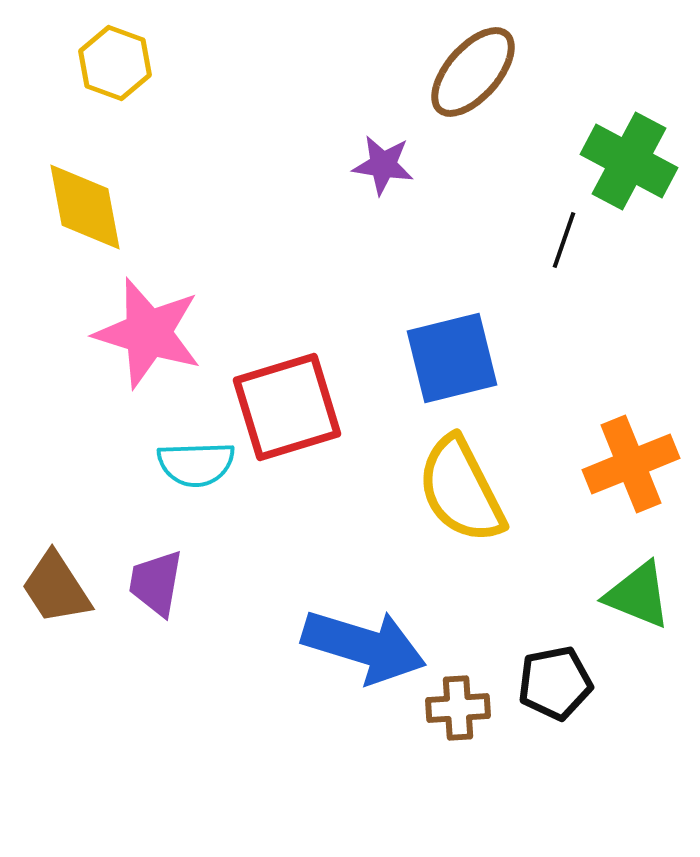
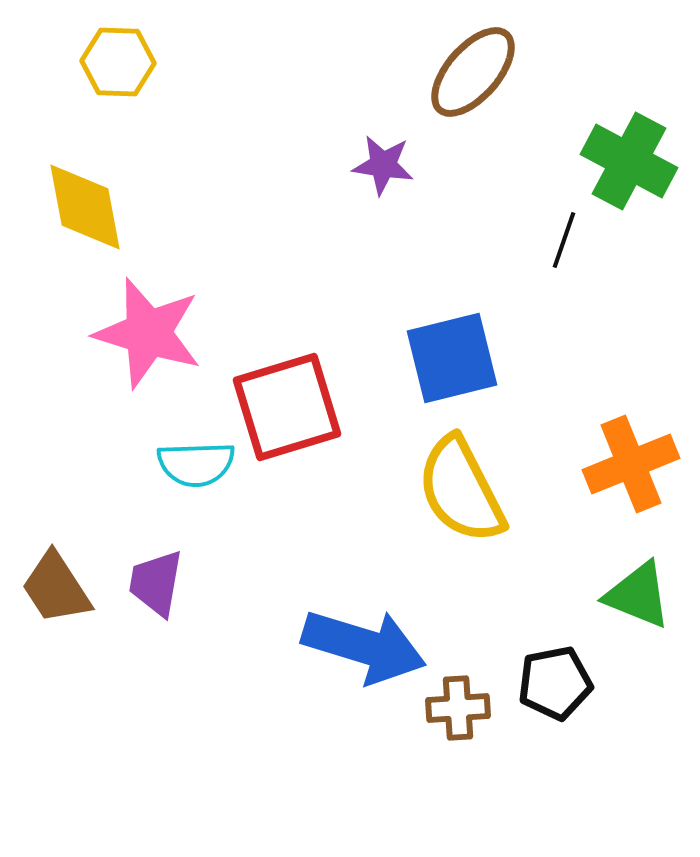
yellow hexagon: moved 3 px right, 1 px up; rotated 18 degrees counterclockwise
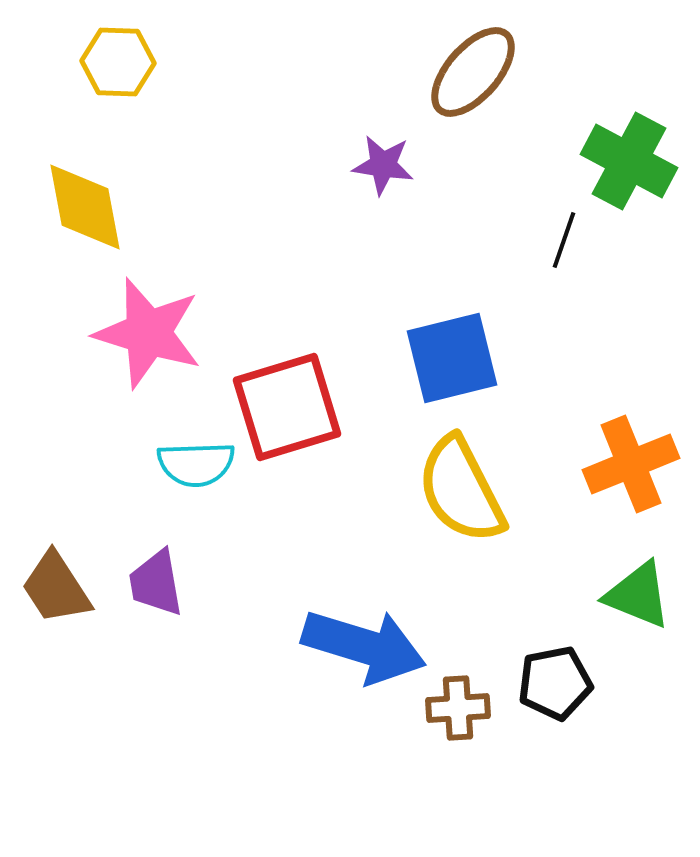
purple trapezoid: rotated 20 degrees counterclockwise
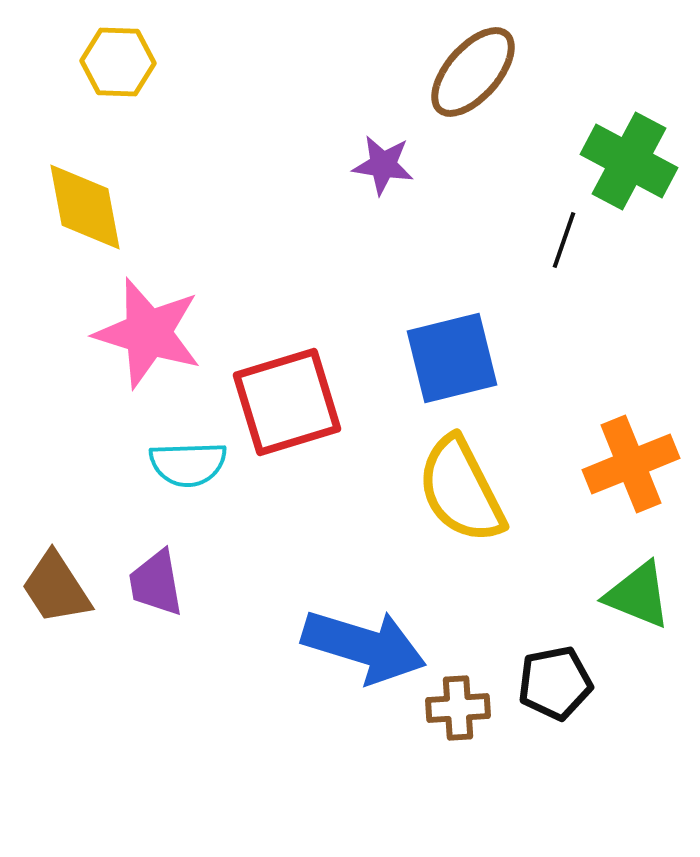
red square: moved 5 px up
cyan semicircle: moved 8 px left
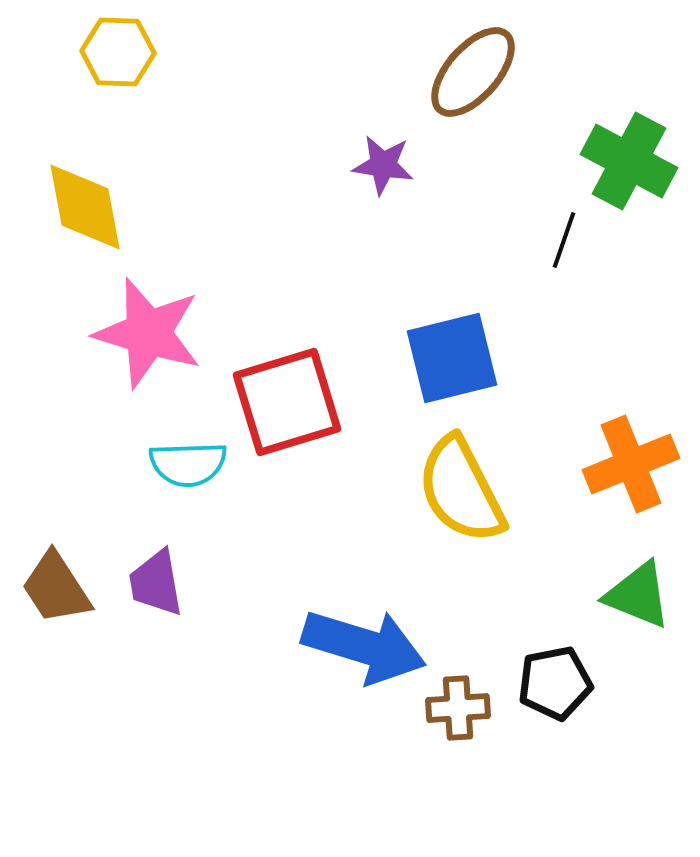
yellow hexagon: moved 10 px up
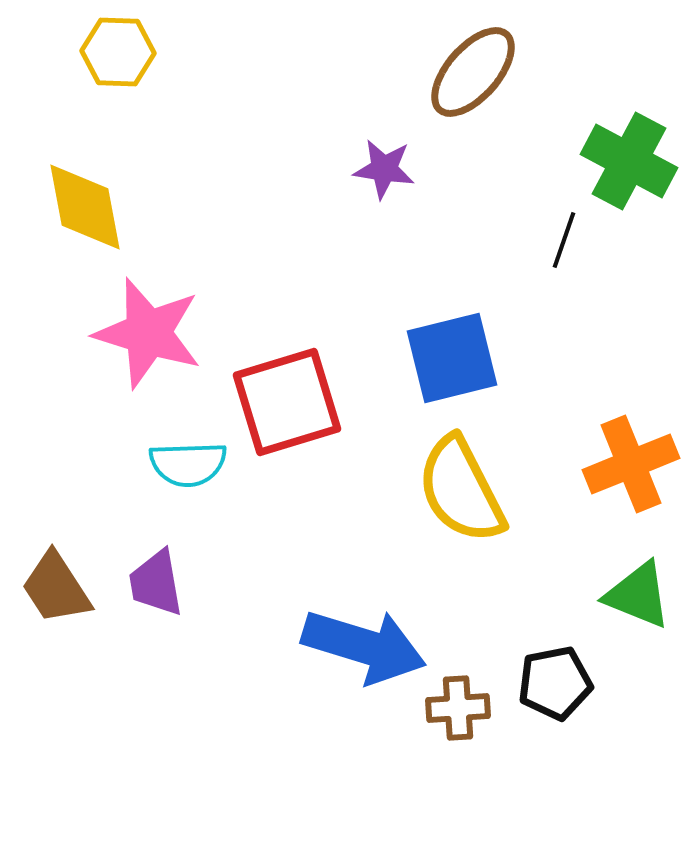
purple star: moved 1 px right, 4 px down
